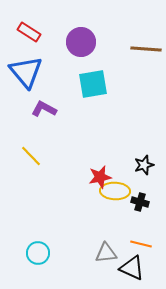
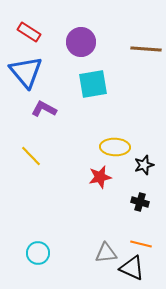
yellow ellipse: moved 44 px up
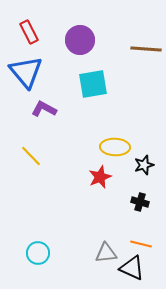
red rectangle: rotated 30 degrees clockwise
purple circle: moved 1 px left, 2 px up
red star: rotated 10 degrees counterclockwise
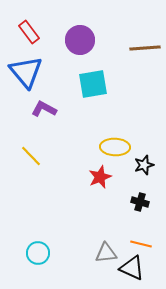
red rectangle: rotated 10 degrees counterclockwise
brown line: moved 1 px left, 1 px up; rotated 8 degrees counterclockwise
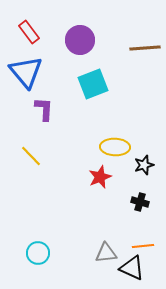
cyan square: rotated 12 degrees counterclockwise
purple L-shape: rotated 65 degrees clockwise
orange line: moved 2 px right, 2 px down; rotated 20 degrees counterclockwise
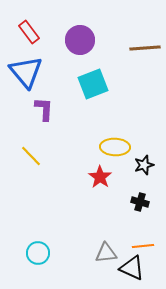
red star: rotated 15 degrees counterclockwise
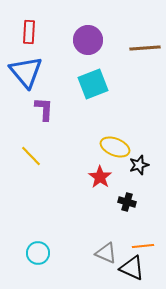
red rectangle: rotated 40 degrees clockwise
purple circle: moved 8 px right
yellow ellipse: rotated 20 degrees clockwise
black star: moved 5 px left
black cross: moved 13 px left
gray triangle: rotated 30 degrees clockwise
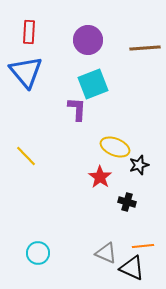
purple L-shape: moved 33 px right
yellow line: moved 5 px left
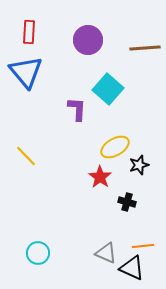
cyan square: moved 15 px right, 5 px down; rotated 28 degrees counterclockwise
yellow ellipse: rotated 52 degrees counterclockwise
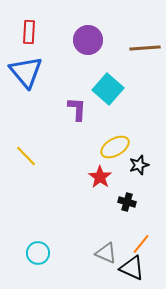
orange line: moved 2 px left, 2 px up; rotated 45 degrees counterclockwise
